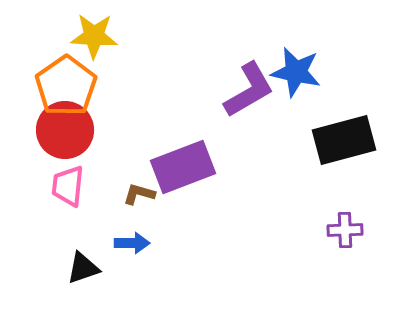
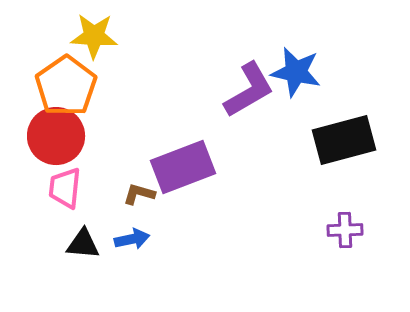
red circle: moved 9 px left, 6 px down
pink trapezoid: moved 3 px left, 2 px down
blue arrow: moved 4 px up; rotated 12 degrees counterclockwise
black triangle: moved 24 px up; rotated 24 degrees clockwise
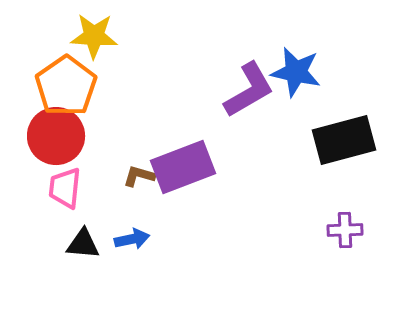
brown L-shape: moved 18 px up
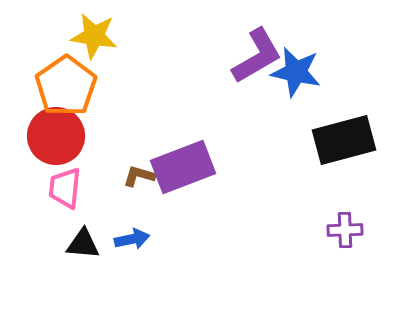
yellow star: rotated 6 degrees clockwise
purple L-shape: moved 8 px right, 34 px up
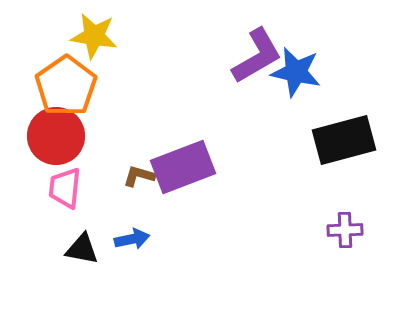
black triangle: moved 1 px left, 5 px down; rotated 6 degrees clockwise
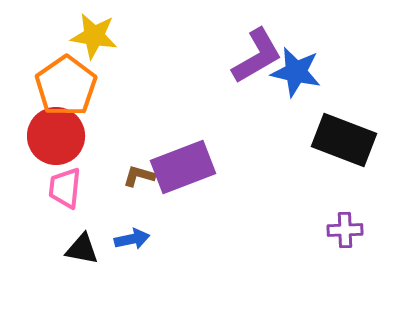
black rectangle: rotated 36 degrees clockwise
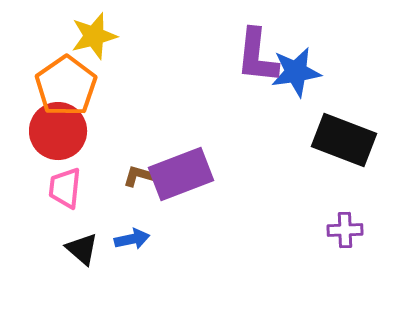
yellow star: rotated 24 degrees counterclockwise
purple L-shape: rotated 126 degrees clockwise
blue star: rotated 21 degrees counterclockwise
red circle: moved 2 px right, 5 px up
purple rectangle: moved 2 px left, 7 px down
black triangle: rotated 30 degrees clockwise
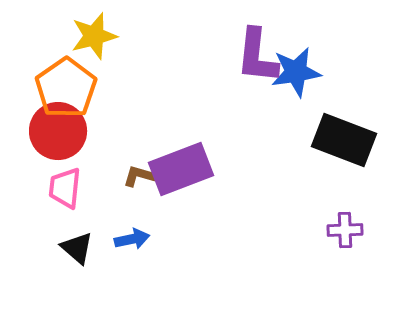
orange pentagon: moved 2 px down
purple rectangle: moved 5 px up
black triangle: moved 5 px left, 1 px up
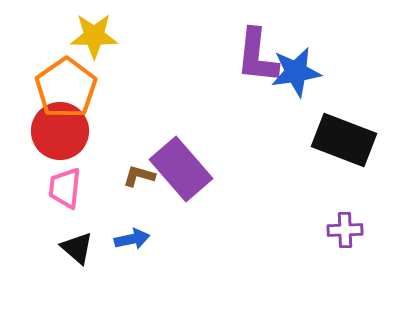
yellow star: rotated 15 degrees clockwise
red circle: moved 2 px right
purple rectangle: rotated 70 degrees clockwise
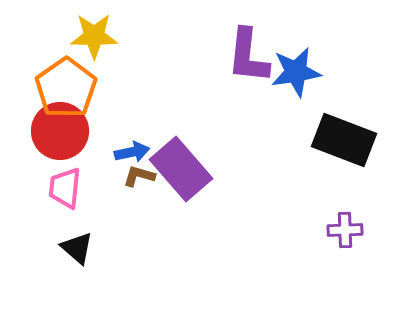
purple L-shape: moved 9 px left
blue arrow: moved 87 px up
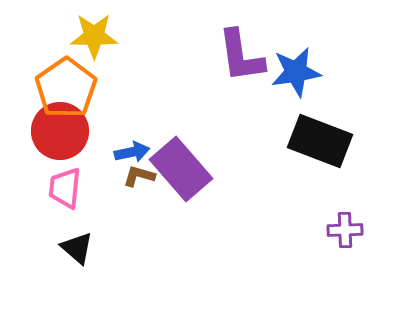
purple L-shape: moved 7 px left; rotated 14 degrees counterclockwise
black rectangle: moved 24 px left, 1 px down
